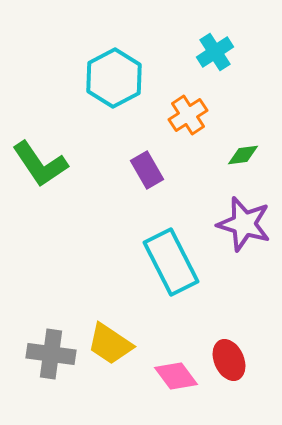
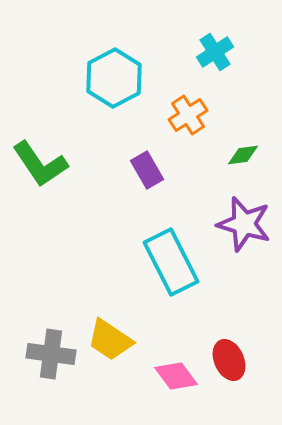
yellow trapezoid: moved 4 px up
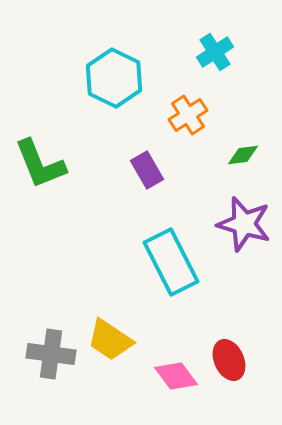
cyan hexagon: rotated 6 degrees counterclockwise
green L-shape: rotated 12 degrees clockwise
